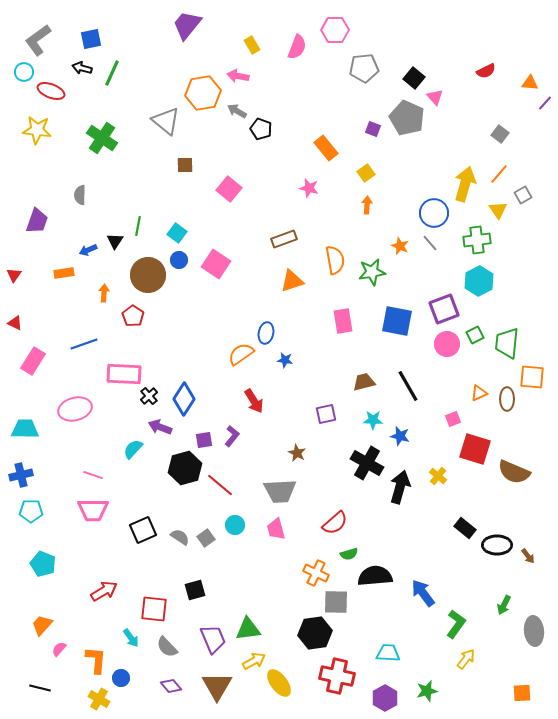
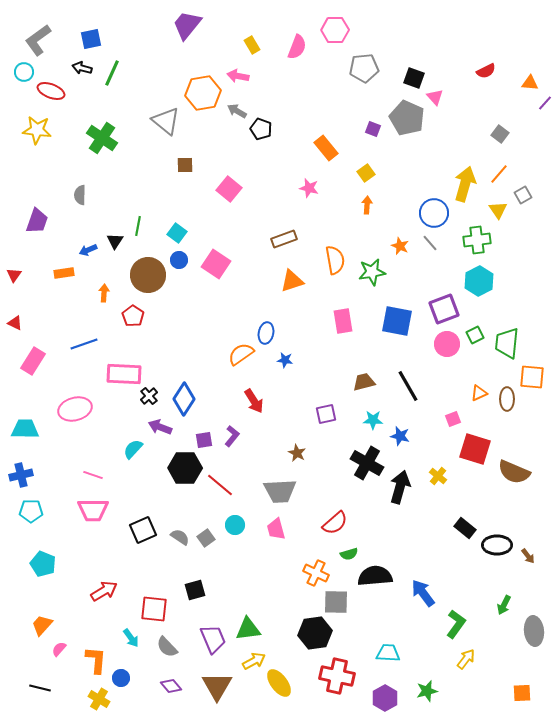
black square at (414, 78): rotated 20 degrees counterclockwise
black hexagon at (185, 468): rotated 16 degrees clockwise
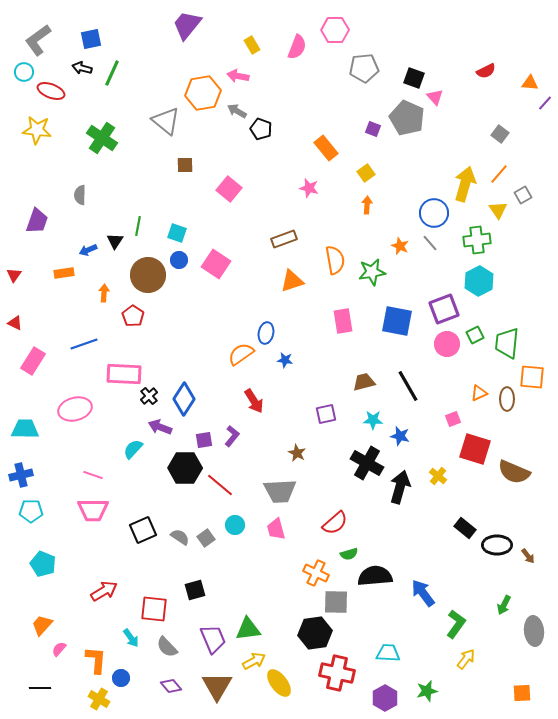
cyan square at (177, 233): rotated 18 degrees counterclockwise
red cross at (337, 676): moved 3 px up
black line at (40, 688): rotated 15 degrees counterclockwise
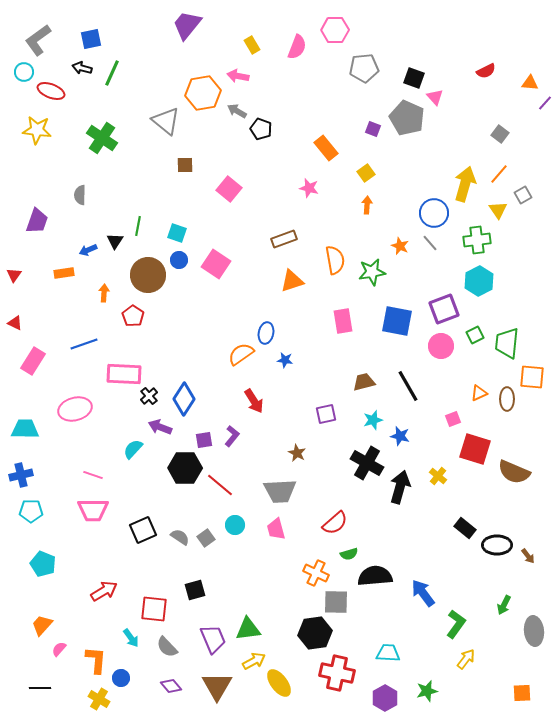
pink circle at (447, 344): moved 6 px left, 2 px down
cyan star at (373, 420): rotated 18 degrees counterclockwise
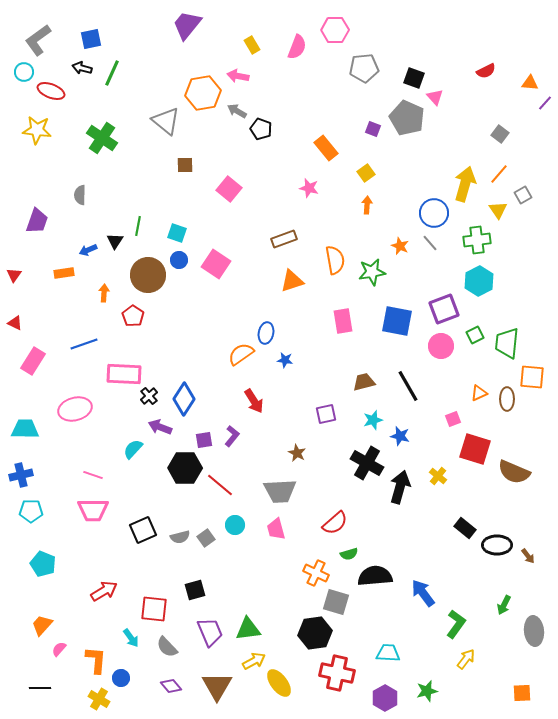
gray semicircle at (180, 537): rotated 132 degrees clockwise
gray square at (336, 602): rotated 16 degrees clockwise
purple trapezoid at (213, 639): moved 3 px left, 7 px up
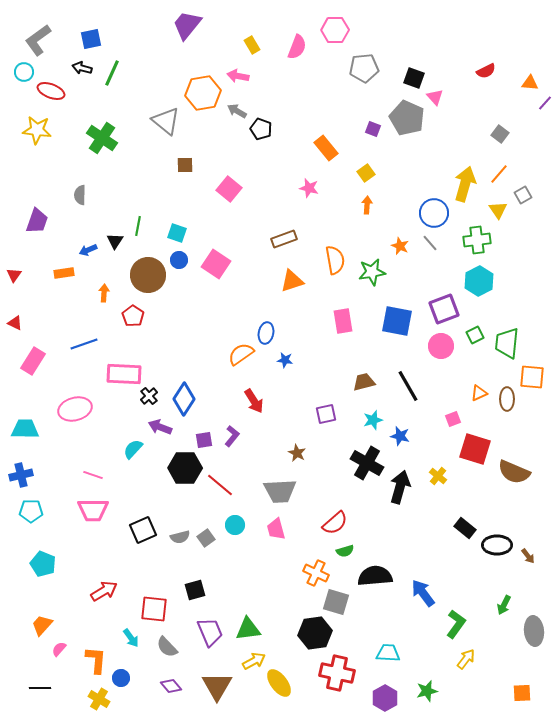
green semicircle at (349, 554): moved 4 px left, 3 px up
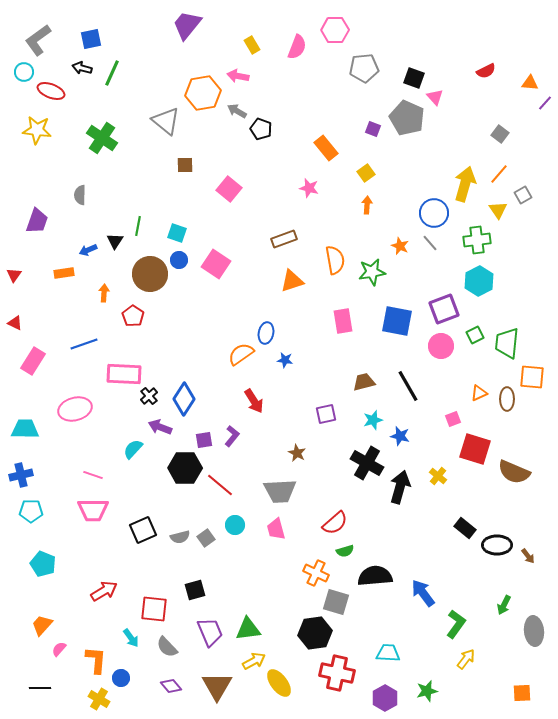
brown circle at (148, 275): moved 2 px right, 1 px up
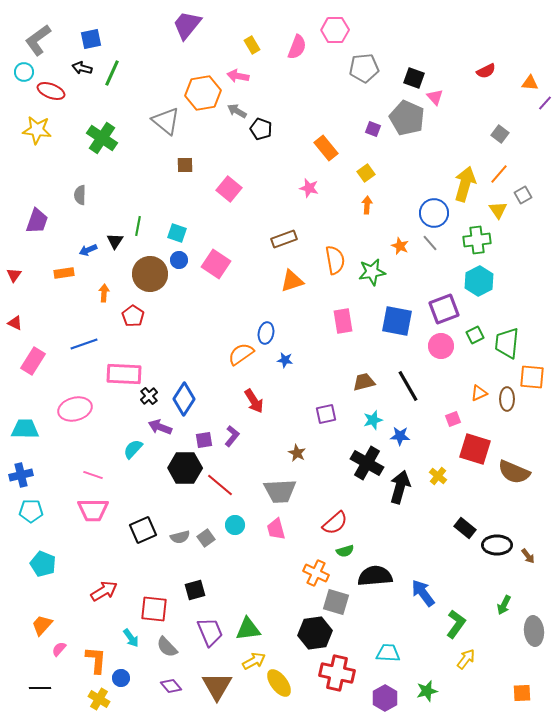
blue star at (400, 436): rotated 12 degrees counterclockwise
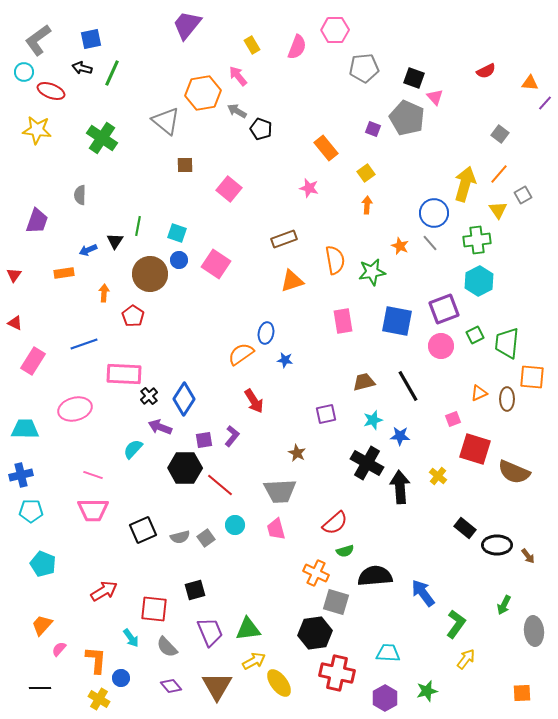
pink arrow at (238, 76): rotated 40 degrees clockwise
black arrow at (400, 487): rotated 20 degrees counterclockwise
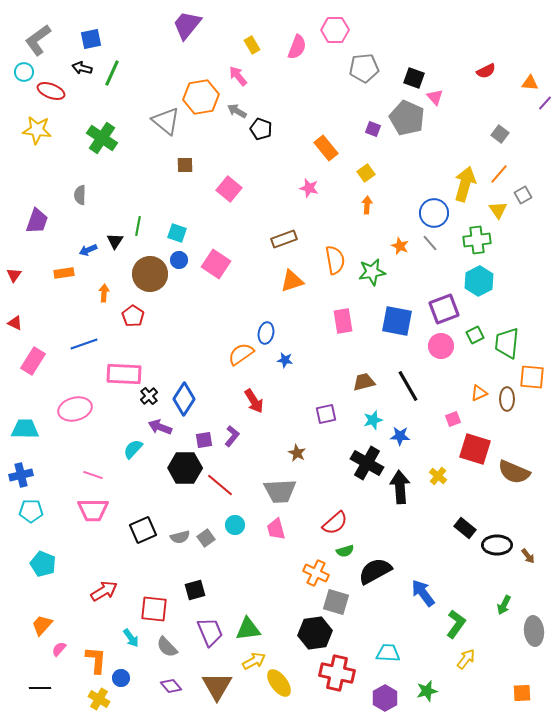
orange hexagon at (203, 93): moved 2 px left, 4 px down
black semicircle at (375, 576): moved 5 px up; rotated 24 degrees counterclockwise
